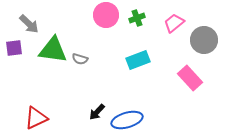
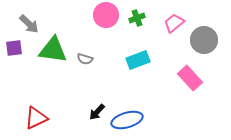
gray semicircle: moved 5 px right
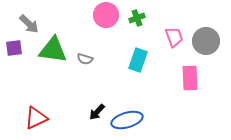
pink trapezoid: moved 14 px down; rotated 110 degrees clockwise
gray circle: moved 2 px right, 1 px down
cyan rectangle: rotated 50 degrees counterclockwise
pink rectangle: rotated 40 degrees clockwise
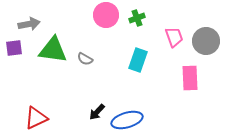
gray arrow: rotated 55 degrees counterclockwise
gray semicircle: rotated 14 degrees clockwise
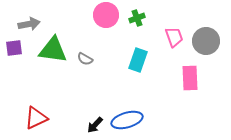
black arrow: moved 2 px left, 13 px down
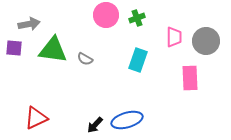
pink trapezoid: rotated 20 degrees clockwise
purple square: rotated 12 degrees clockwise
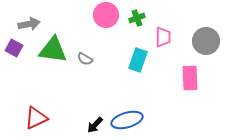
pink trapezoid: moved 11 px left
purple square: rotated 24 degrees clockwise
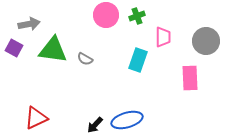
green cross: moved 2 px up
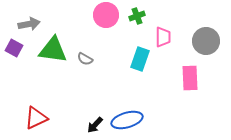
cyan rectangle: moved 2 px right, 1 px up
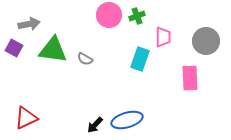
pink circle: moved 3 px right
red triangle: moved 10 px left
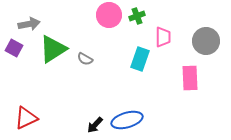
green triangle: moved 1 px up; rotated 40 degrees counterclockwise
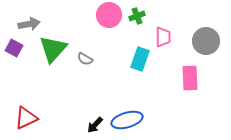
green triangle: rotated 16 degrees counterclockwise
